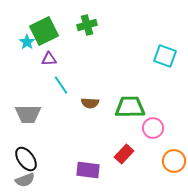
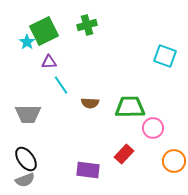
purple triangle: moved 3 px down
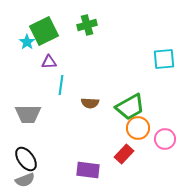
cyan square: moved 1 px left, 3 px down; rotated 25 degrees counterclockwise
cyan line: rotated 42 degrees clockwise
green trapezoid: rotated 152 degrees clockwise
pink circle: moved 12 px right, 11 px down
orange circle: moved 36 px left, 33 px up
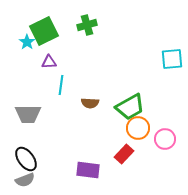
cyan square: moved 8 px right
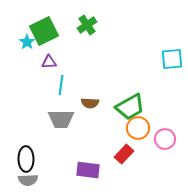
green cross: rotated 18 degrees counterclockwise
gray trapezoid: moved 33 px right, 5 px down
black ellipse: rotated 35 degrees clockwise
gray semicircle: moved 3 px right; rotated 18 degrees clockwise
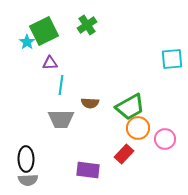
purple triangle: moved 1 px right, 1 px down
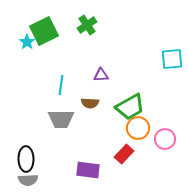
purple triangle: moved 51 px right, 12 px down
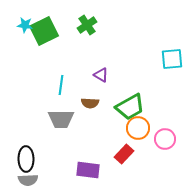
cyan star: moved 2 px left, 17 px up; rotated 28 degrees counterclockwise
purple triangle: rotated 35 degrees clockwise
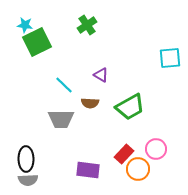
green square: moved 7 px left, 11 px down
cyan square: moved 2 px left, 1 px up
cyan line: moved 3 px right; rotated 54 degrees counterclockwise
orange circle: moved 41 px down
pink circle: moved 9 px left, 10 px down
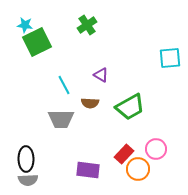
cyan line: rotated 18 degrees clockwise
